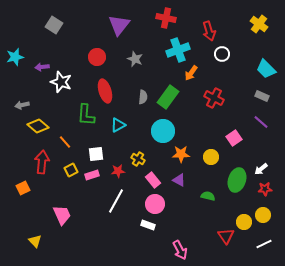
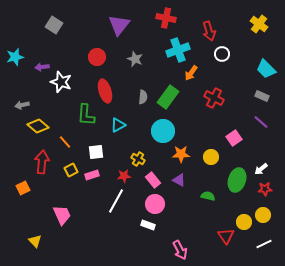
white square at (96, 154): moved 2 px up
red star at (118, 171): moved 6 px right, 5 px down
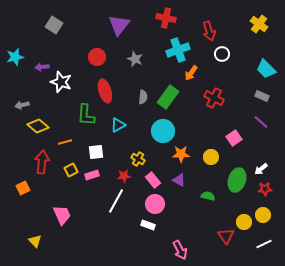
orange line at (65, 142): rotated 64 degrees counterclockwise
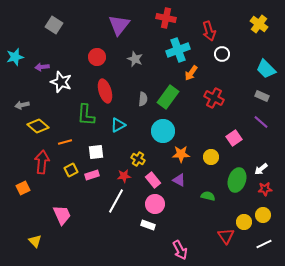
gray semicircle at (143, 97): moved 2 px down
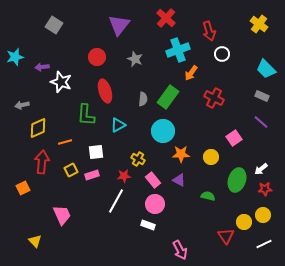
red cross at (166, 18): rotated 30 degrees clockwise
yellow diamond at (38, 126): moved 2 px down; rotated 65 degrees counterclockwise
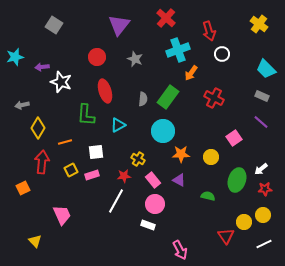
yellow diamond at (38, 128): rotated 35 degrees counterclockwise
